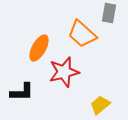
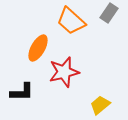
gray rectangle: rotated 24 degrees clockwise
orange trapezoid: moved 11 px left, 13 px up
orange ellipse: moved 1 px left
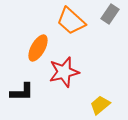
gray rectangle: moved 1 px right, 1 px down
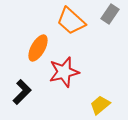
black L-shape: rotated 45 degrees counterclockwise
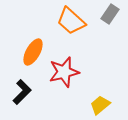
orange ellipse: moved 5 px left, 4 px down
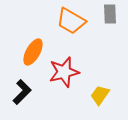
gray rectangle: rotated 36 degrees counterclockwise
orange trapezoid: rotated 12 degrees counterclockwise
yellow trapezoid: moved 10 px up; rotated 15 degrees counterclockwise
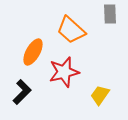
orange trapezoid: moved 9 px down; rotated 12 degrees clockwise
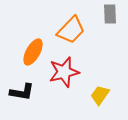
orange trapezoid: rotated 88 degrees counterclockwise
black L-shape: rotated 55 degrees clockwise
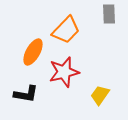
gray rectangle: moved 1 px left
orange trapezoid: moved 5 px left
black L-shape: moved 4 px right, 2 px down
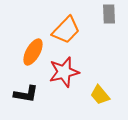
yellow trapezoid: rotated 75 degrees counterclockwise
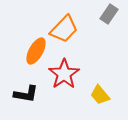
gray rectangle: rotated 36 degrees clockwise
orange trapezoid: moved 2 px left, 1 px up
orange ellipse: moved 3 px right, 1 px up
red star: moved 2 px down; rotated 20 degrees counterclockwise
